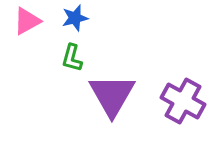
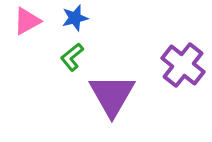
green L-shape: moved 1 px up; rotated 36 degrees clockwise
purple cross: moved 36 px up; rotated 9 degrees clockwise
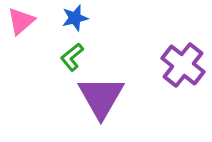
pink triangle: moved 6 px left; rotated 12 degrees counterclockwise
purple triangle: moved 11 px left, 2 px down
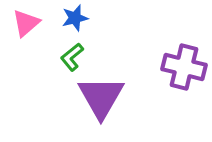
pink triangle: moved 5 px right, 2 px down
purple cross: moved 1 px right, 2 px down; rotated 24 degrees counterclockwise
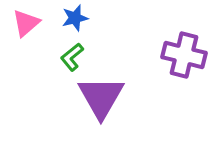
purple cross: moved 12 px up
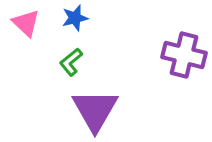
pink triangle: rotated 36 degrees counterclockwise
green L-shape: moved 1 px left, 5 px down
purple triangle: moved 6 px left, 13 px down
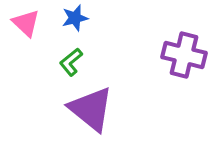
purple triangle: moved 4 px left, 1 px up; rotated 21 degrees counterclockwise
